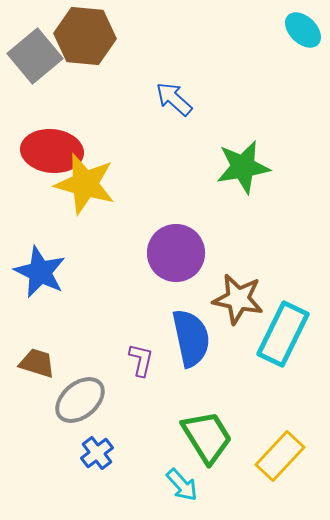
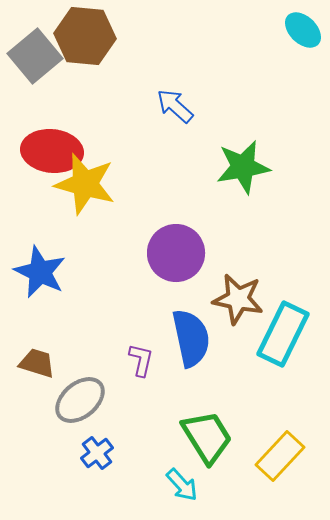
blue arrow: moved 1 px right, 7 px down
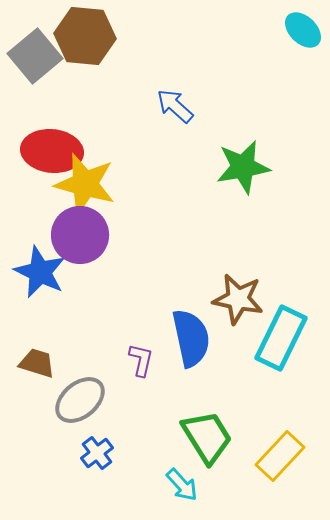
purple circle: moved 96 px left, 18 px up
cyan rectangle: moved 2 px left, 4 px down
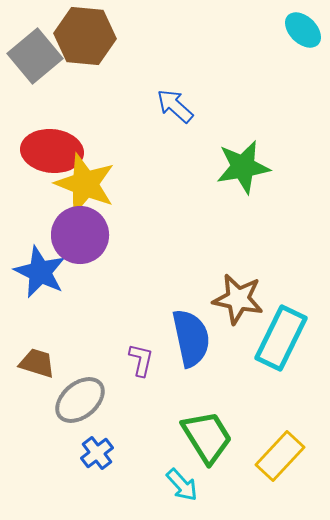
yellow star: rotated 6 degrees clockwise
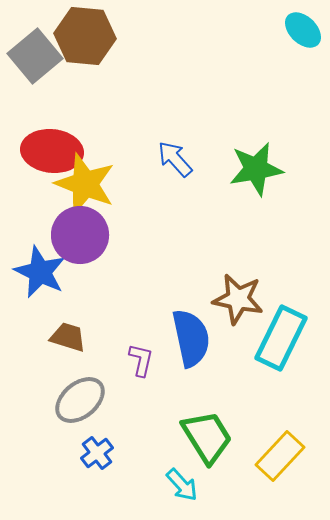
blue arrow: moved 53 px down; rotated 6 degrees clockwise
green star: moved 13 px right, 2 px down
brown trapezoid: moved 31 px right, 26 px up
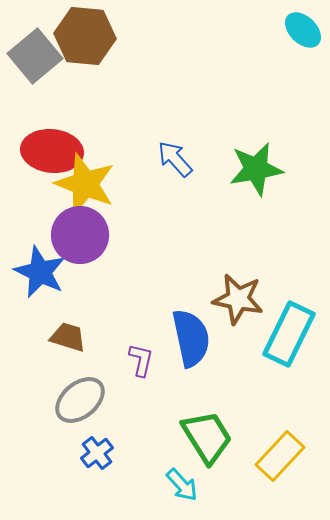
cyan rectangle: moved 8 px right, 4 px up
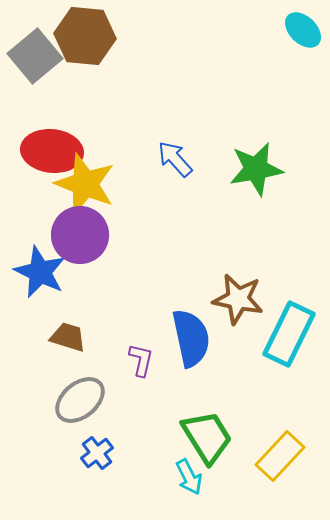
cyan arrow: moved 7 px right, 8 px up; rotated 15 degrees clockwise
